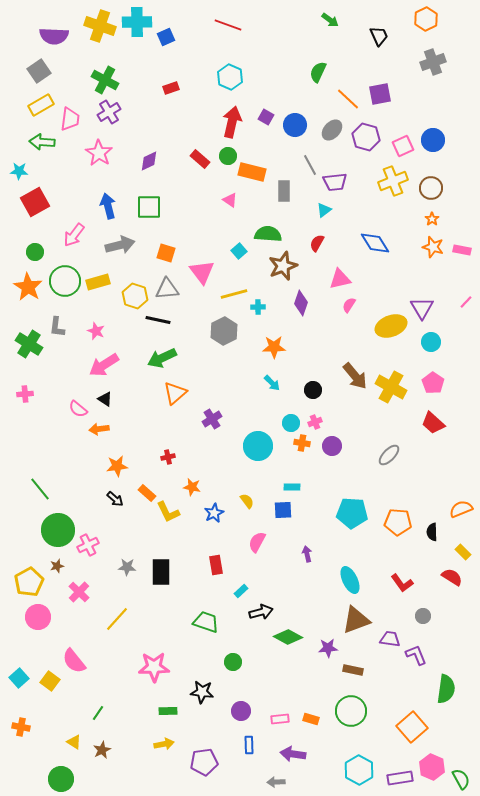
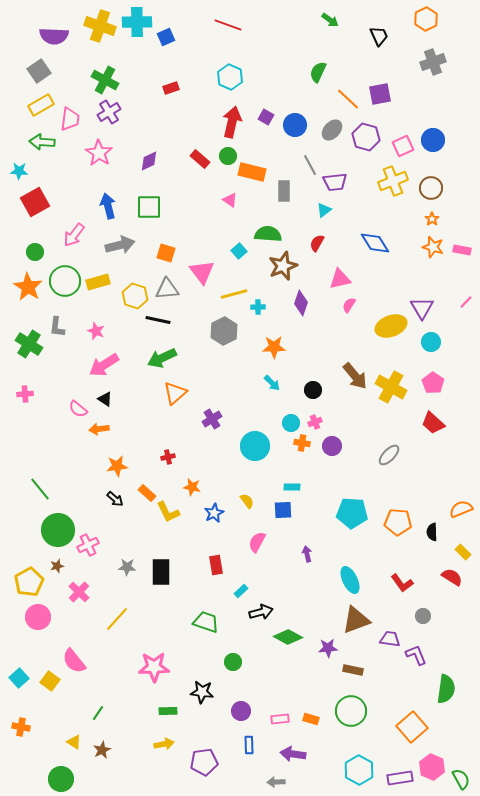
cyan circle at (258, 446): moved 3 px left
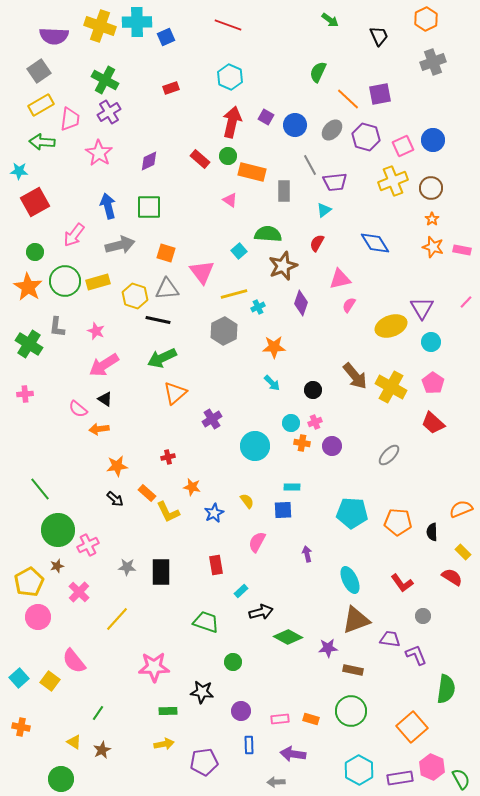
cyan cross at (258, 307): rotated 24 degrees counterclockwise
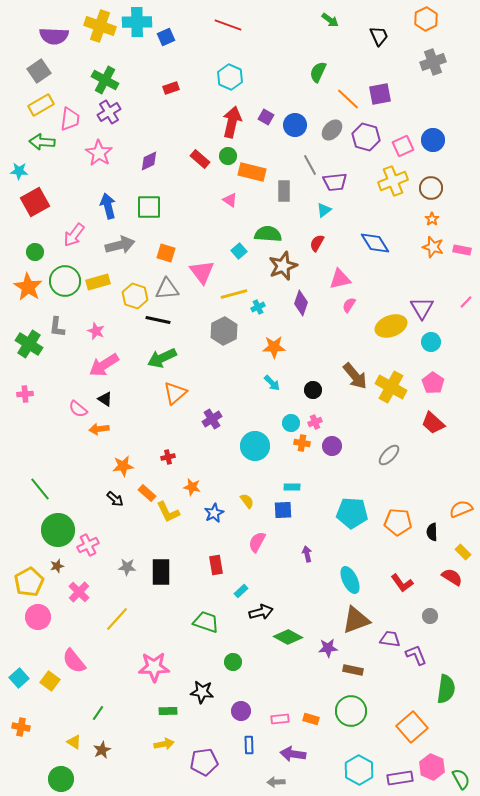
orange star at (117, 466): moved 6 px right
gray circle at (423, 616): moved 7 px right
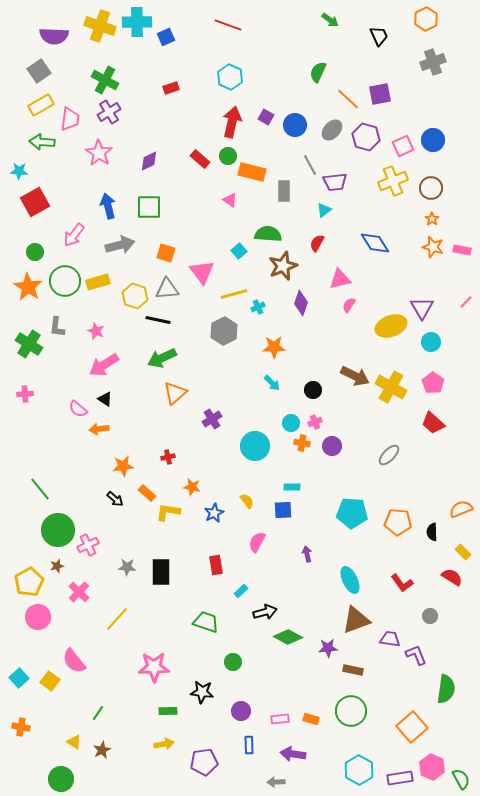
brown arrow at (355, 376): rotated 24 degrees counterclockwise
yellow L-shape at (168, 512): rotated 125 degrees clockwise
black arrow at (261, 612): moved 4 px right
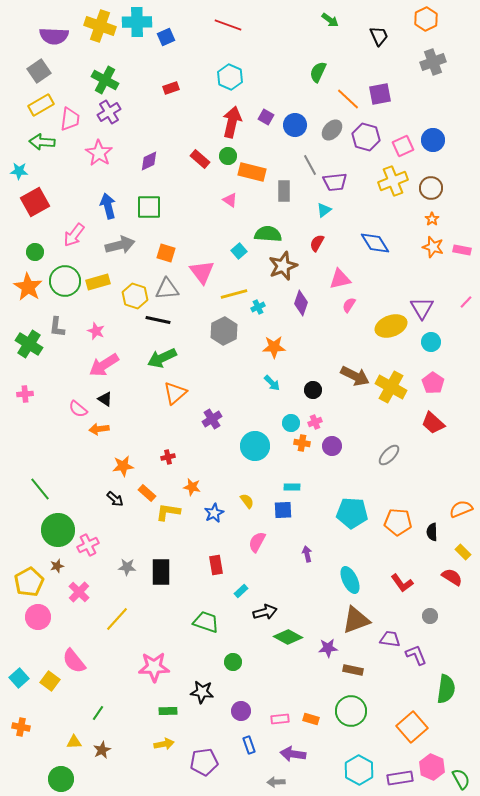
yellow triangle at (74, 742): rotated 35 degrees counterclockwise
blue rectangle at (249, 745): rotated 18 degrees counterclockwise
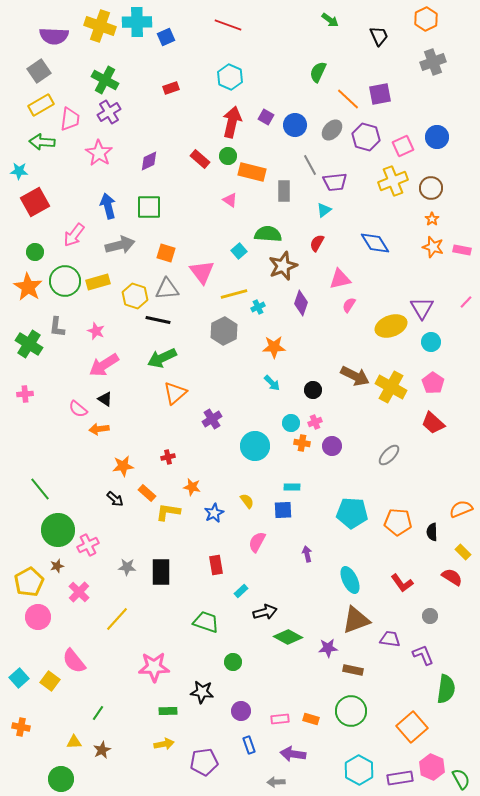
blue circle at (433, 140): moved 4 px right, 3 px up
purple L-shape at (416, 655): moved 7 px right
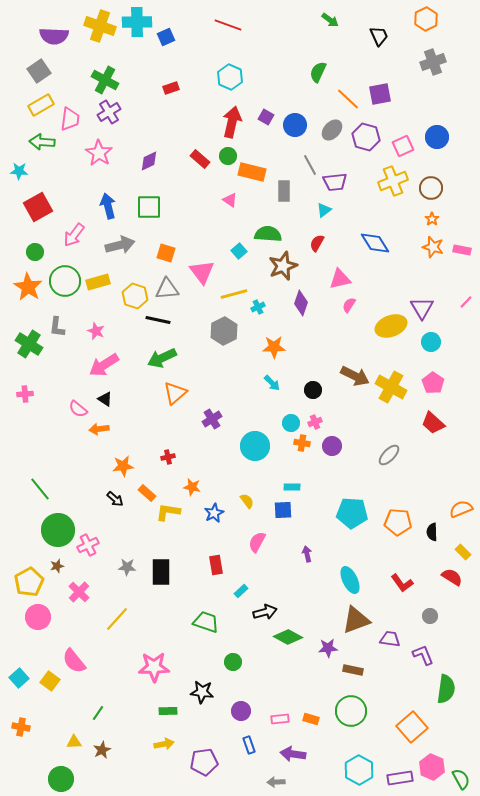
red square at (35, 202): moved 3 px right, 5 px down
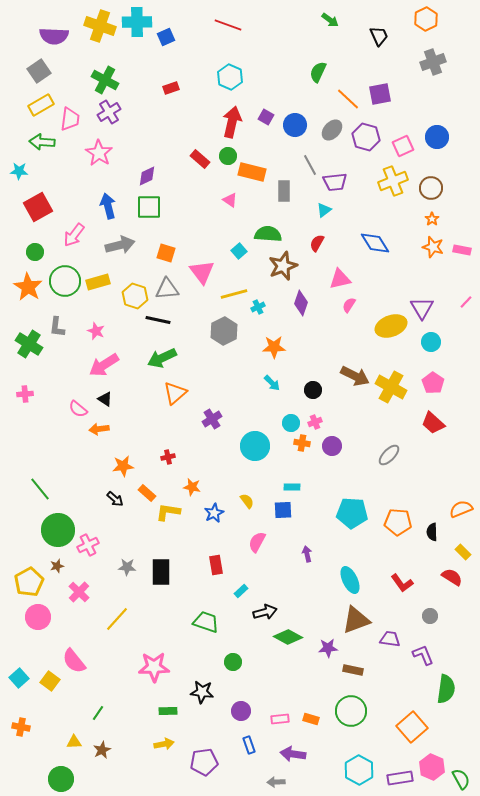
purple diamond at (149, 161): moved 2 px left, 15 px down
